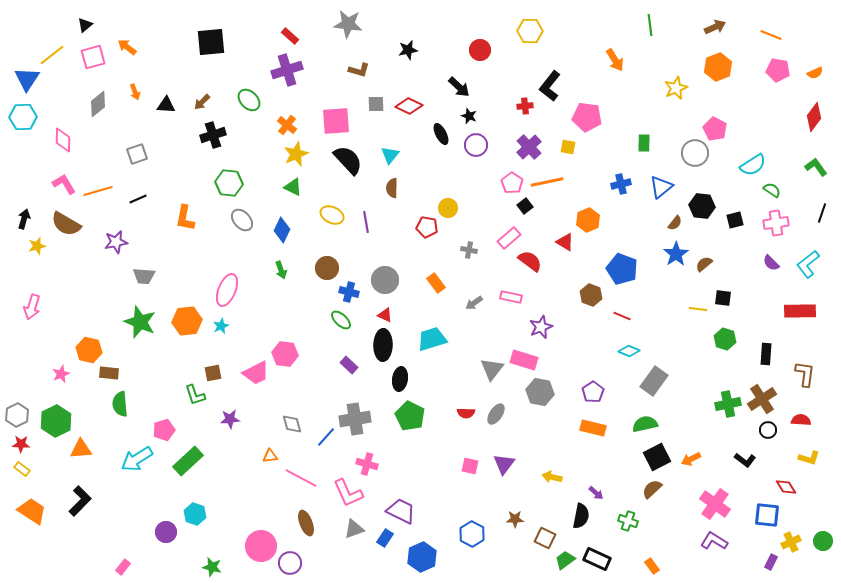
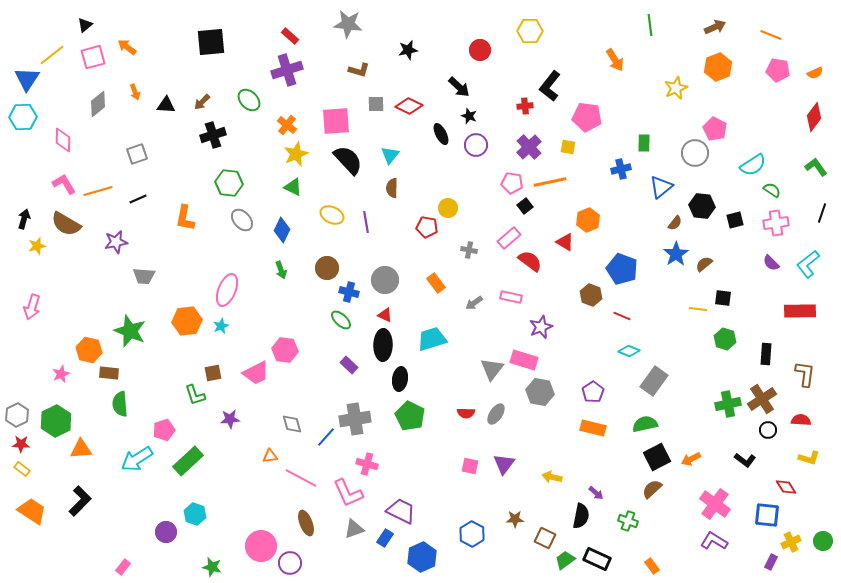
orange line at (547, 182): moved 3 px right
pink pentagon at (512, 183): rotated 25 degrees counterclockwise
blue cross at (621, 184): moved 15 px up
green star at (140, 322): moved 10 px left, 9 px down
pink hexagon at (285, 354): moved 4 px up
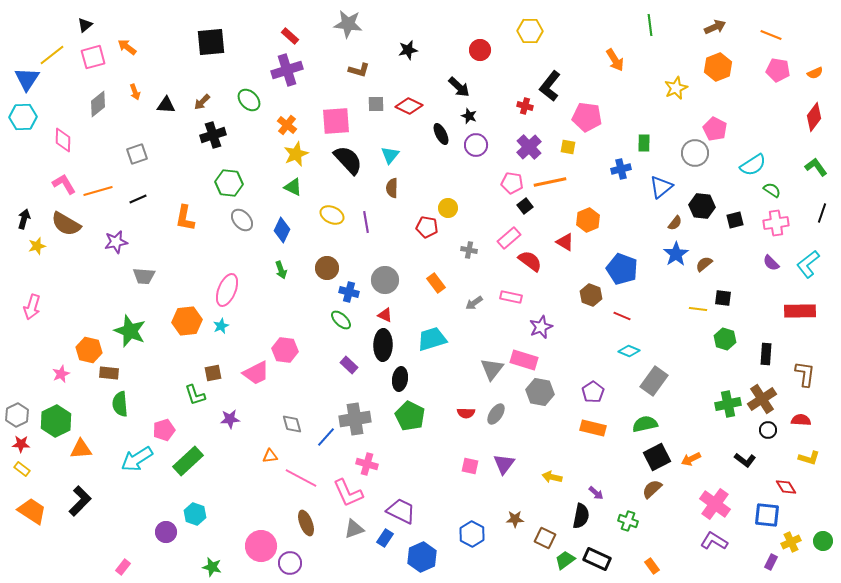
red cross at (525, 106): rotated 21 degrees clockwise
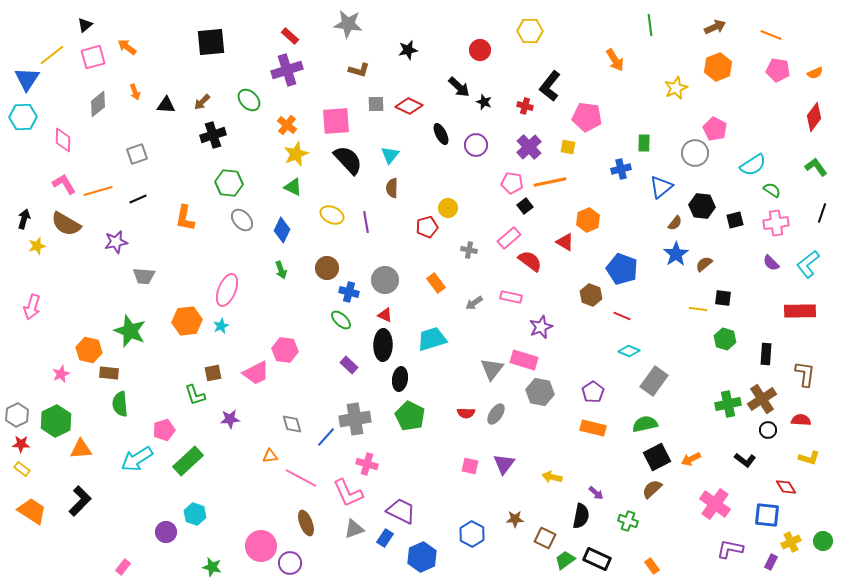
black star at (469, 116): moved 15 px right, 14 px up
red pentagon at (427, 227): rotated 25 degrees counterclockwise
purple L-shape at (714, 541): moved 16 px right, 8 px down; rotated 20 degrees counterclockwise
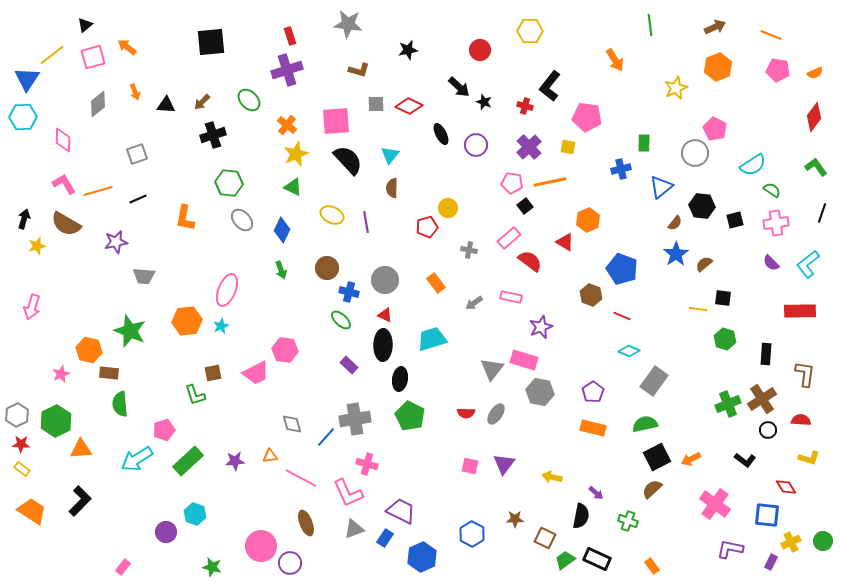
red rectangle at (290, 36): rotated 30 degrees clockwise
green cross at (728, 404): rotated 10 degrees counterclockwise
purple star at (230, 419): moved 5 px right, 42 px down
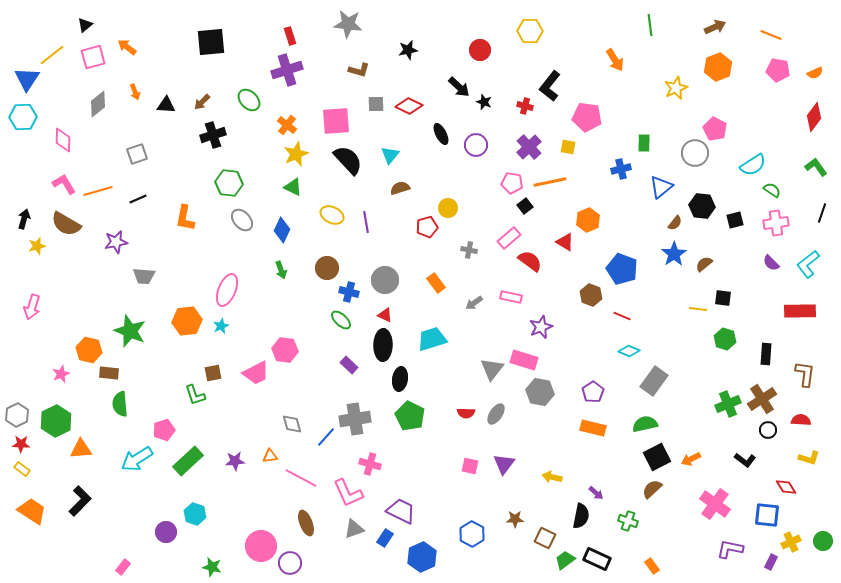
brown semicircle at (392, 188): moved 8 px right; rotated 72 degrees clockwise
blue star at (676, 254): moved 2 px left
pink cross at (367, 464): moved 3 px right
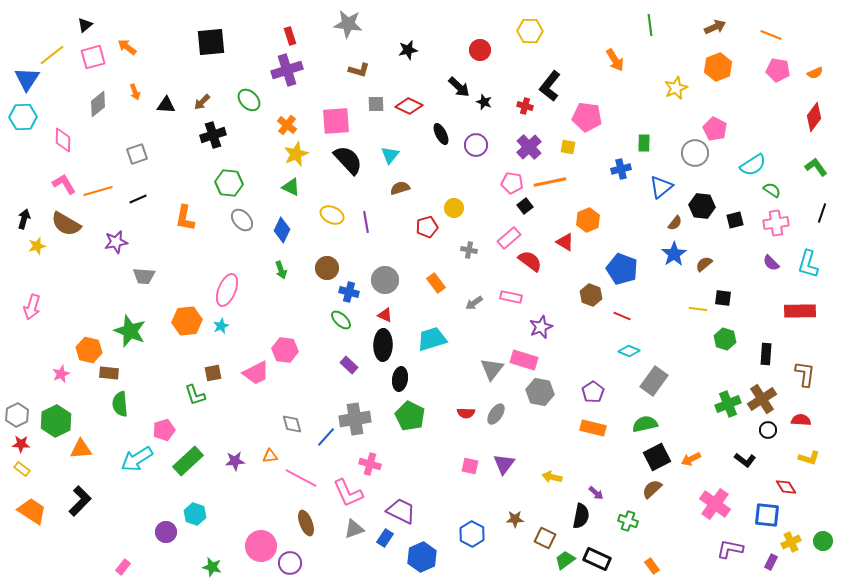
green triangle at (293, 187): moved 2 px left
yellow circle at (448, 208): moved 6 px right
cyan L-shape at (808, 264): rotated 36 degrees counterclockwise
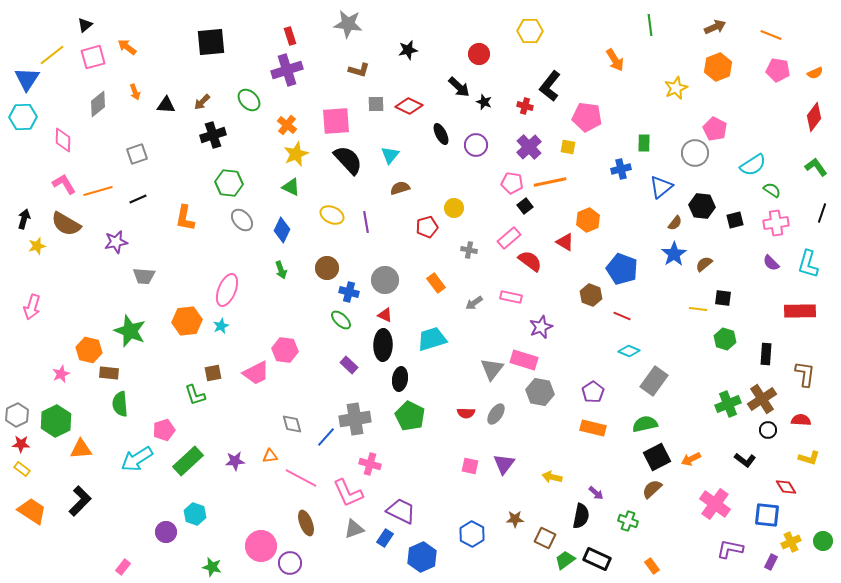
red circle at (480, 50): moved 1 px left, 4 px down
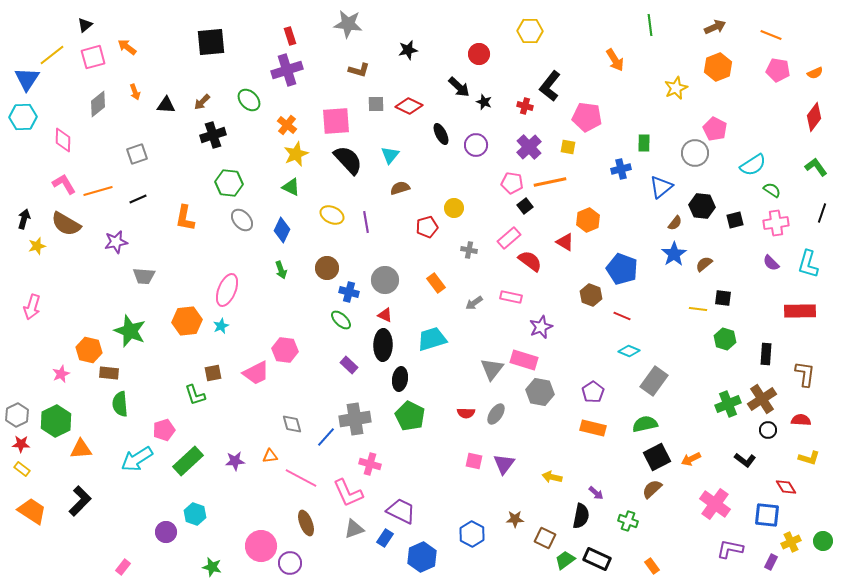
pink square at (470, 466): moved 4 px right, 5 px up
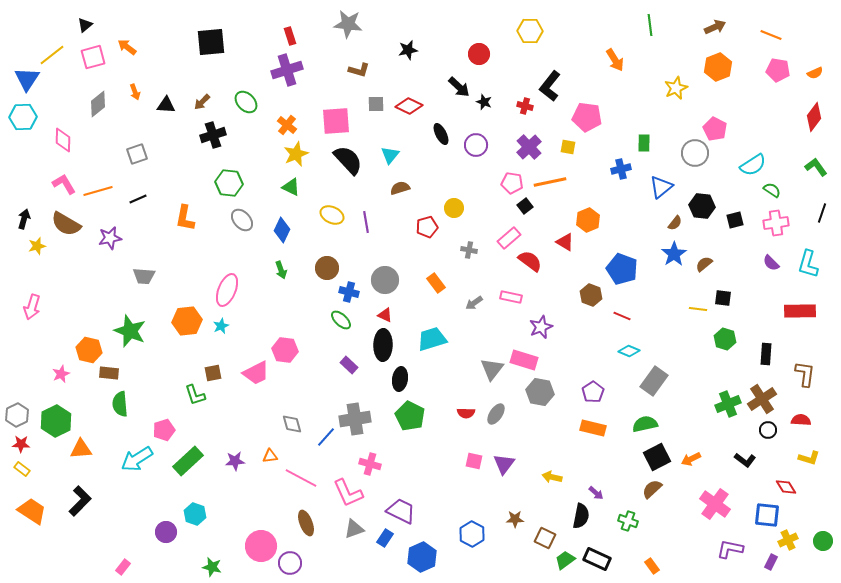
green ellipse at (249, 100): moved 3 px left, 2 px down
purple star at (116, 242): moved 6 px left, 4 px up
yellow cross at (791, 542): moved 3 px left, 2 px up
